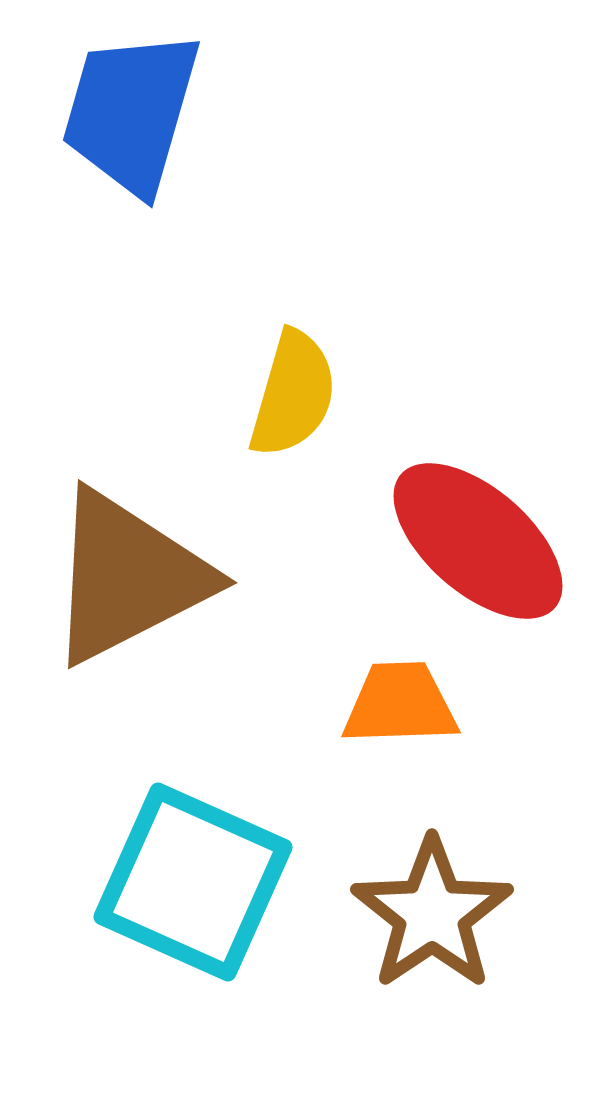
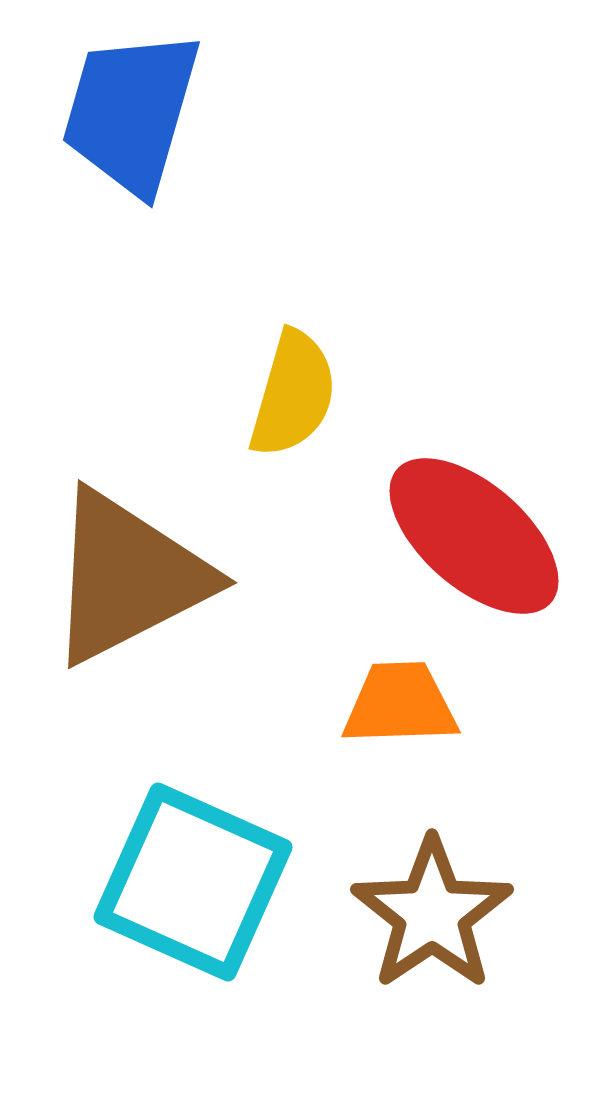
red ellipse: moved 4 px left, 5 px up
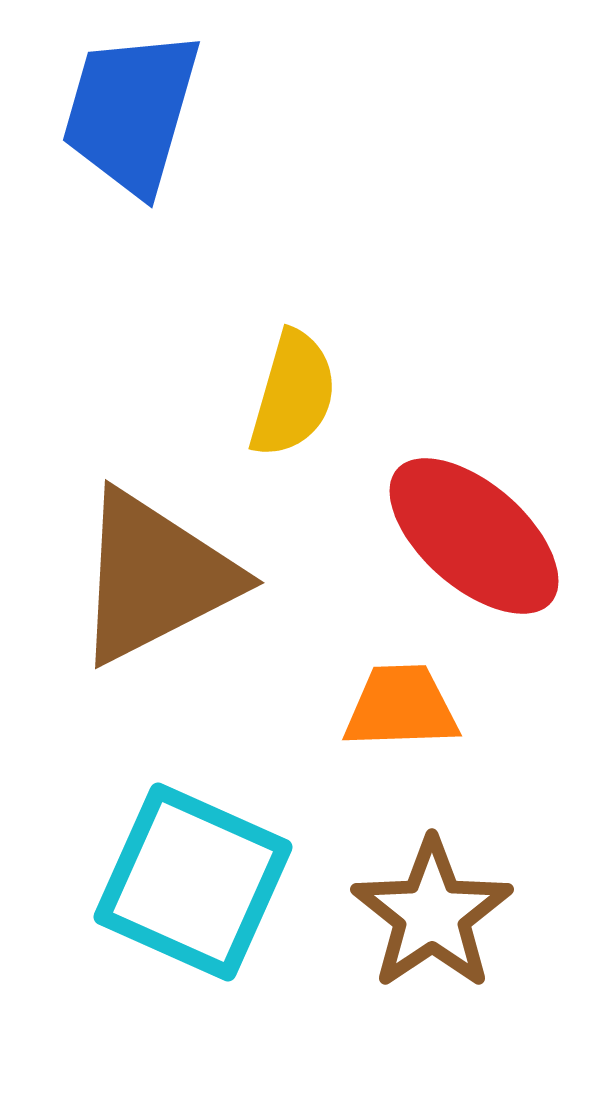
brown triangle: moved 27 px right
orange trapezoid: moved 1 px right, 3 px down
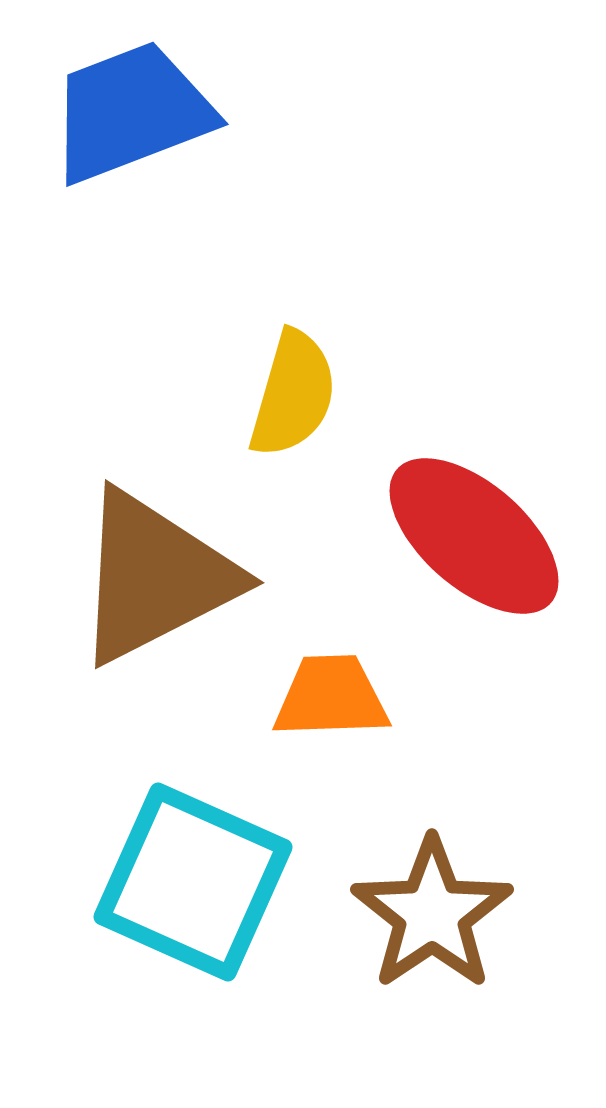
blue trapezoid: rotated 53 degrees clockwise
orange trapezoid: moved 70 px left, 10 px up
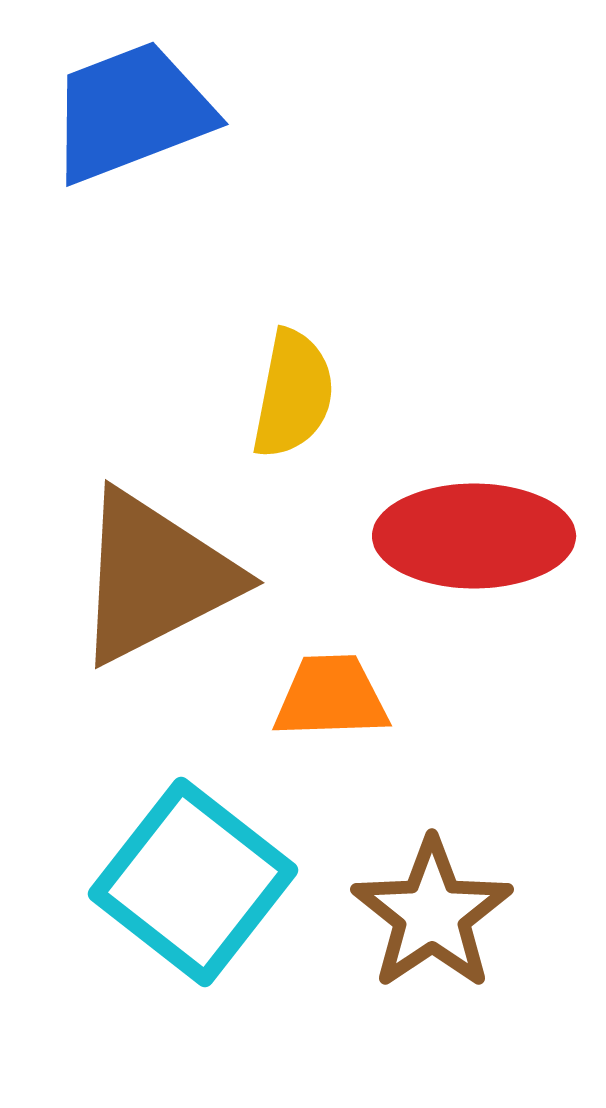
yellow semicircle: rotated 5 degrees counterclockwise
red ellipse: rotated 41 degrees counterclockwise
cyan square: rotated 14 degrees clockwise
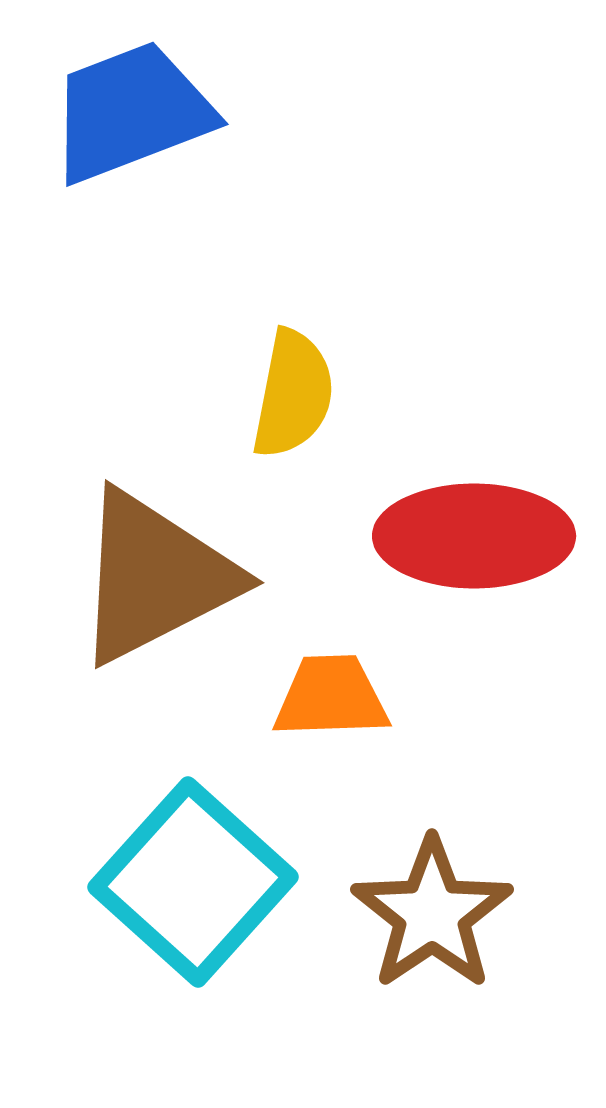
cyan square: rotated 4 degrees clockwise
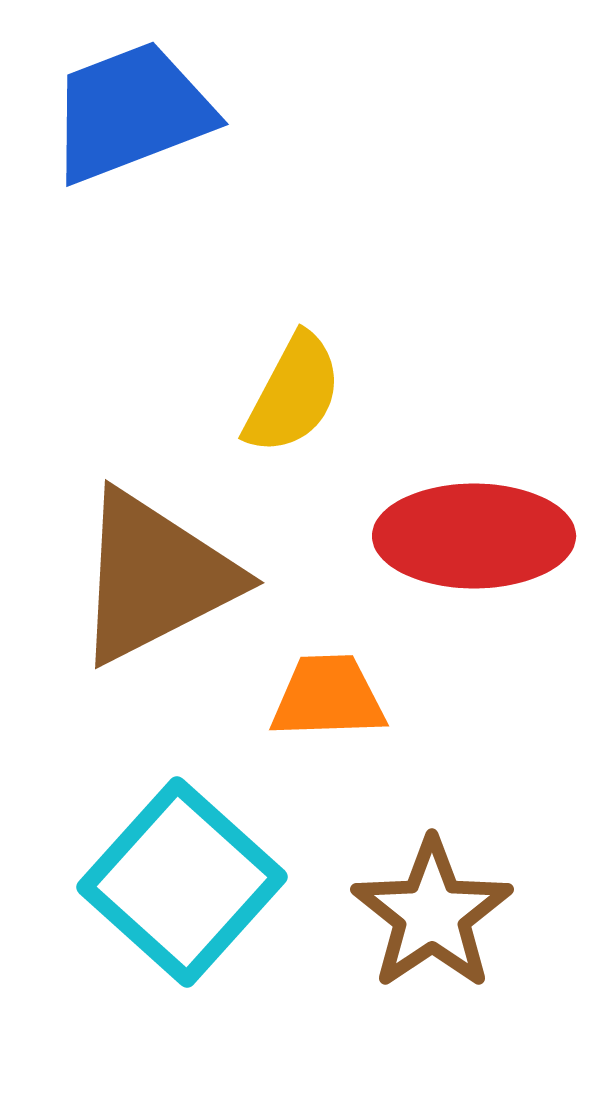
yellow semicircle: rotated 17 degrees clockwise
orange trapezoid: moved 3 px left
cyan square: moved 11 px left
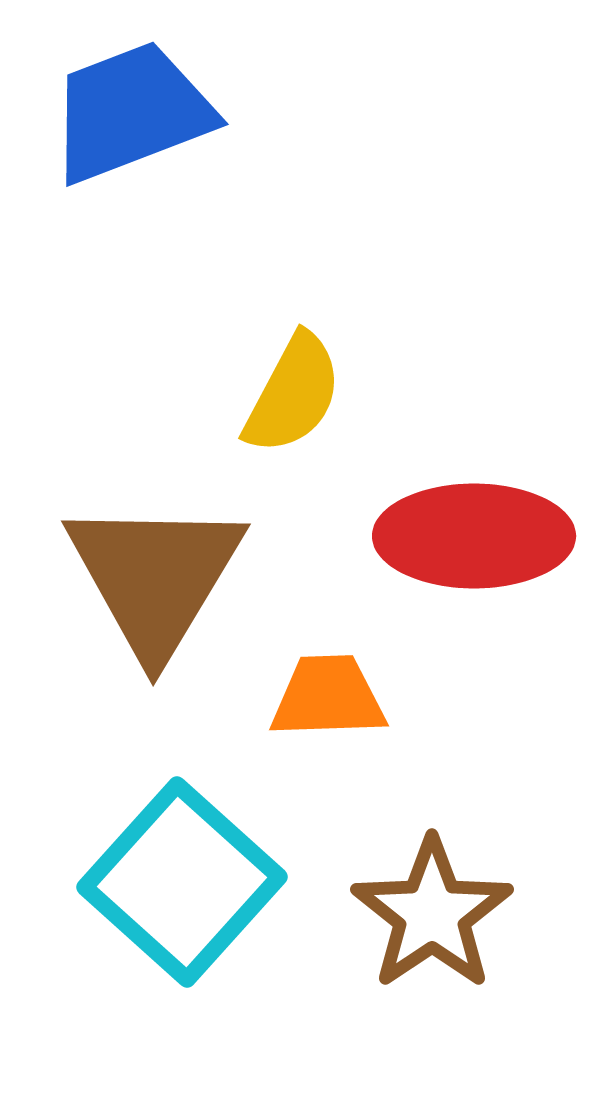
brown triangle: rotated 32 degrees counterclockwise
